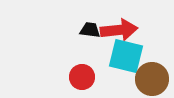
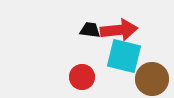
cyan square: moved 2 px left
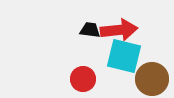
red circle: moved 1 px right, 2 px down
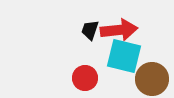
black trapezoid: rotated 80 degrees counterclockwise
red circle: moved 2 px right, 1 px up
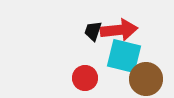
black trapezoid: moved 3 px right, 1 px down
brown circle: moved 6 px left
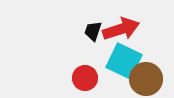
red arrow: moved 2 px right, 1 px up; rotated 12 degrees counterclockwise
cyan square: moved 5 px down; rotated 12 degrees clockwise
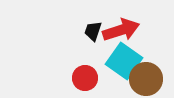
red arrow: moved 1 px down
cyan square: rotated 9 degrees clockwise
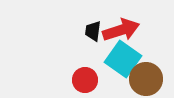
black trapezoid: rotated 10 degrees counterclockwise
cyan square: moved 1 px left, 2 px up
red circle: moved 2 px down
